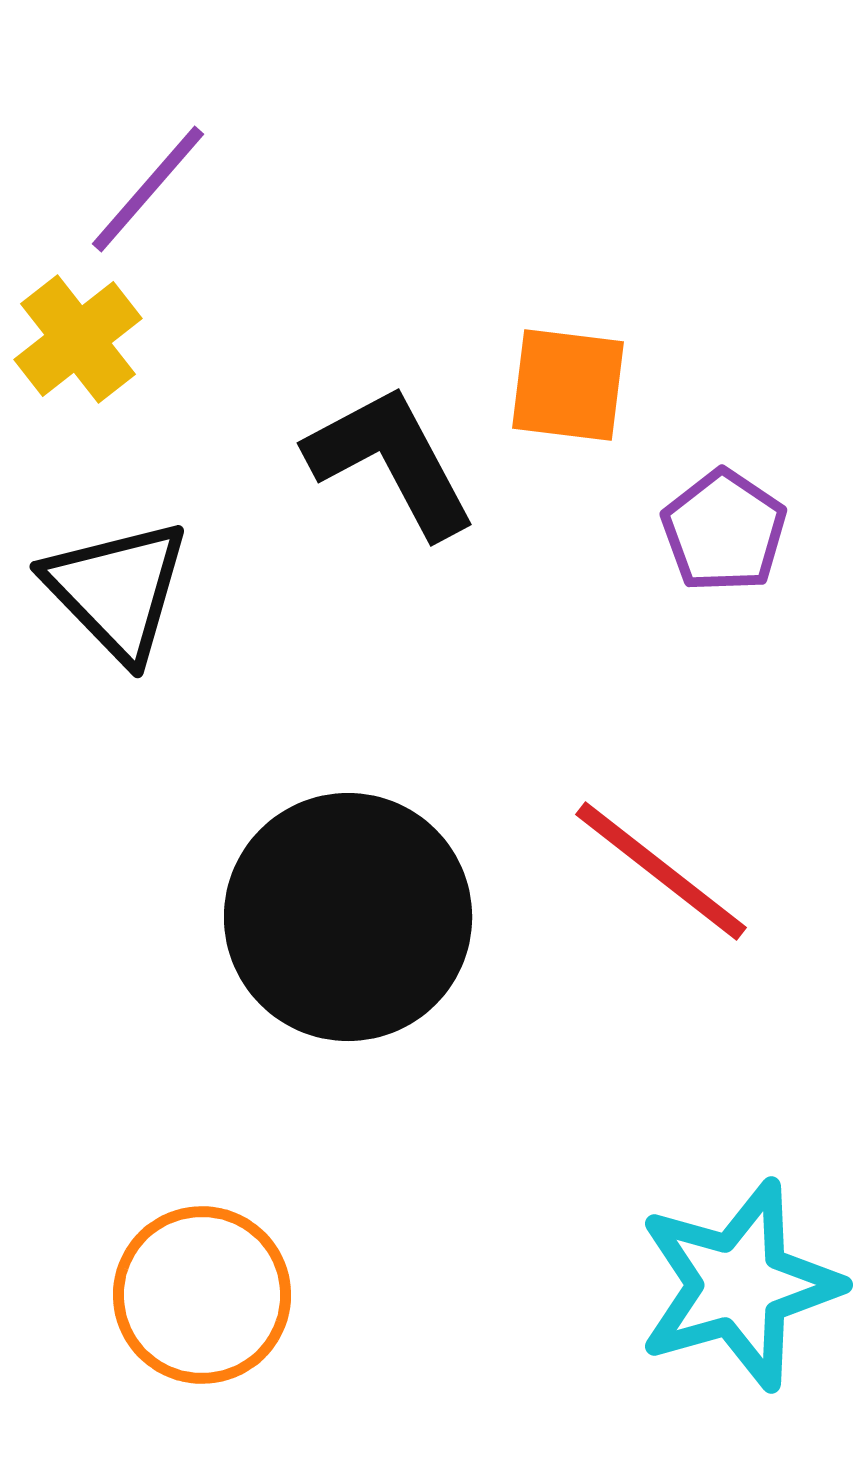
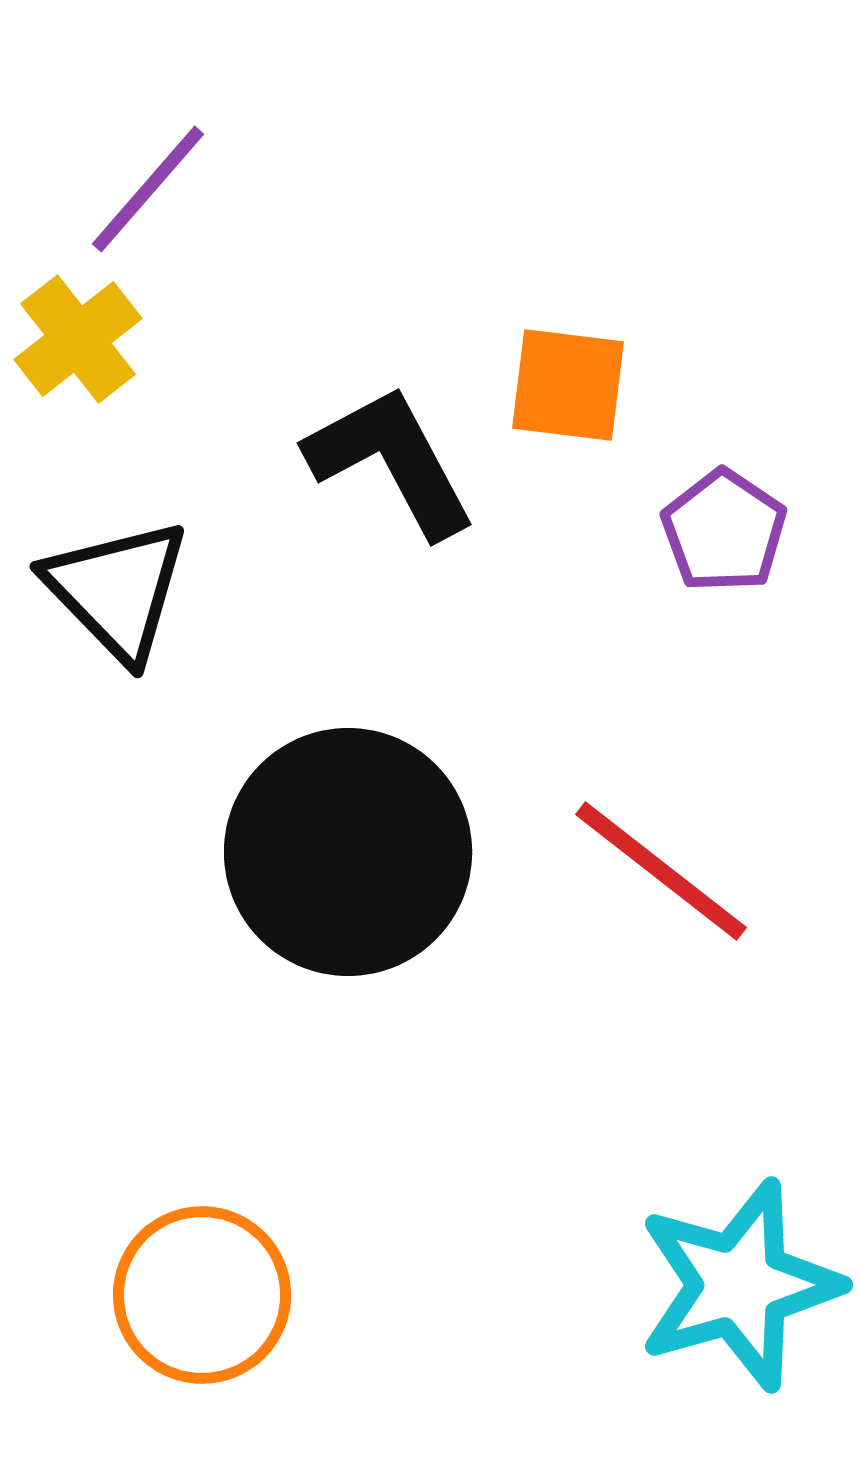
black circle: moved 65 px up
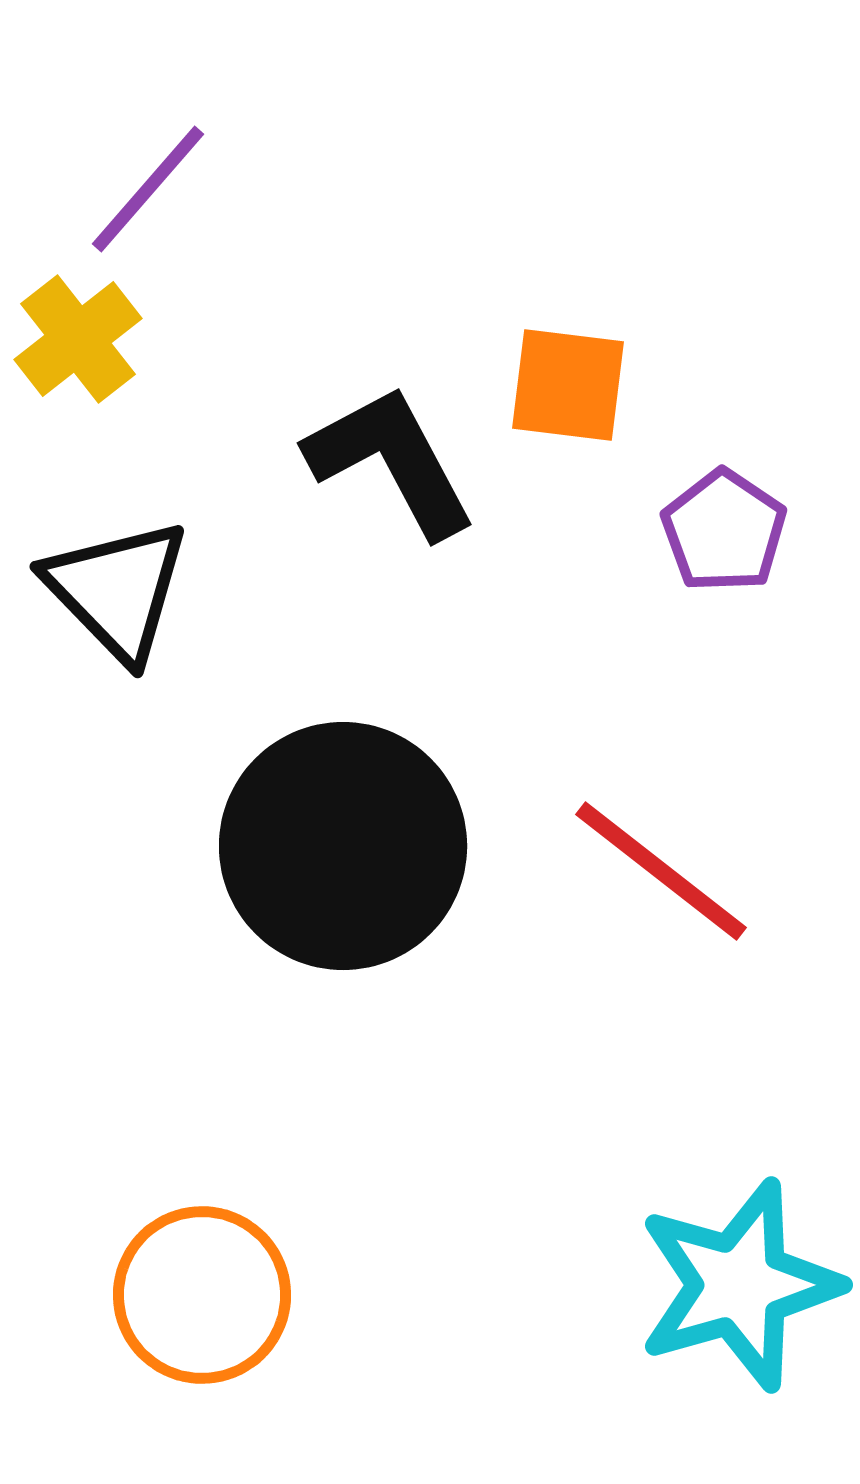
black circle: moved 5 px left, 6 px up
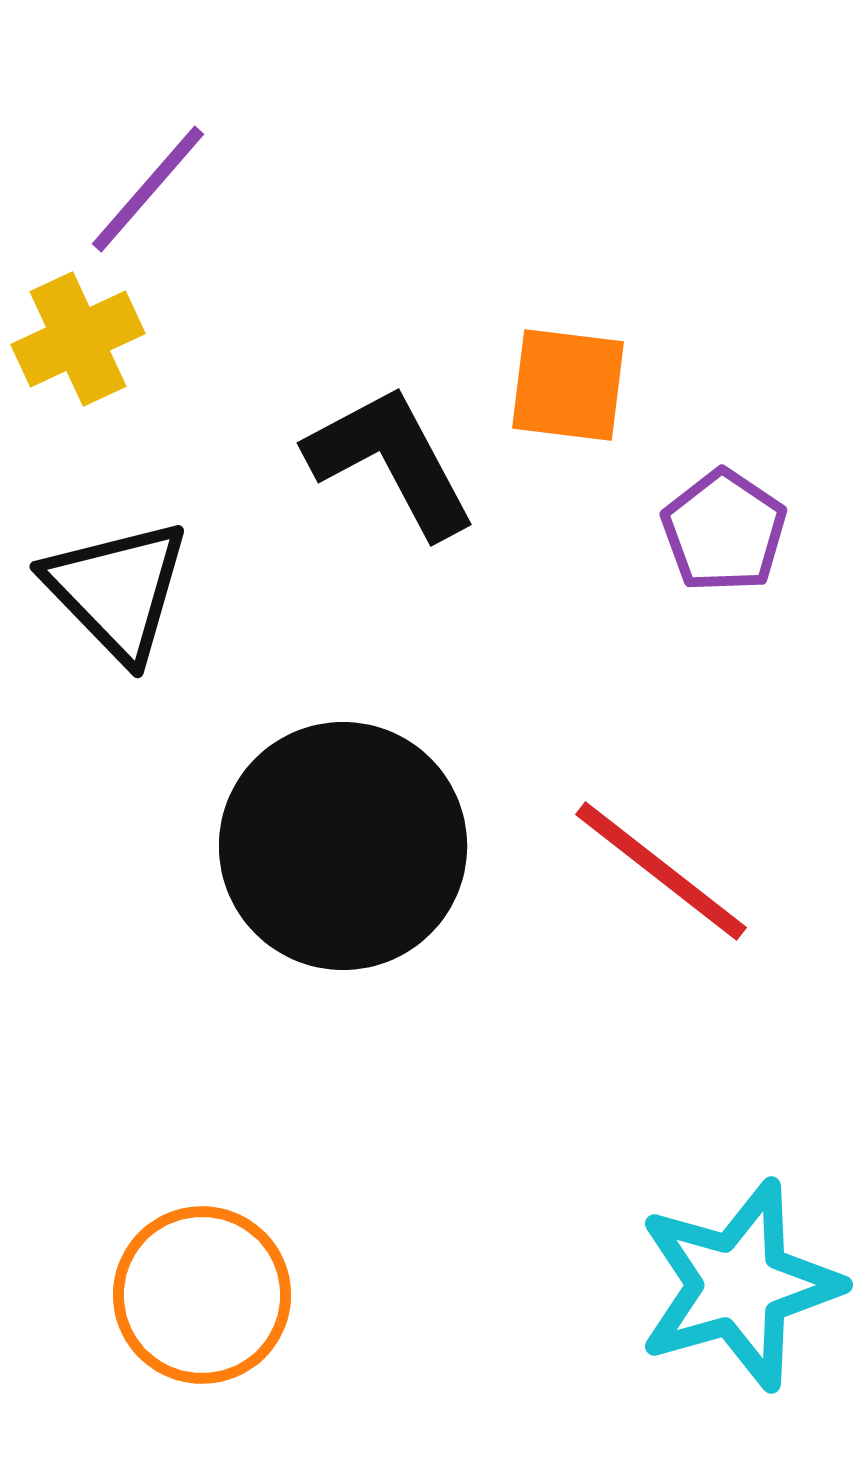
yellow cross: rotated 13 degrees clockwise
